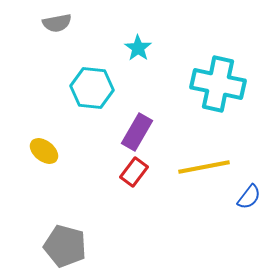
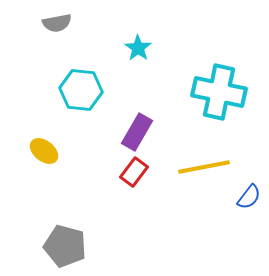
cyan cross: moved 1 px right, 8 px down
cyan hexagon: moved 11 px left, 2 px down
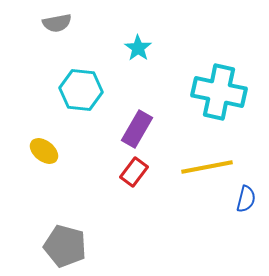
purple rectangle: moved 3 px up
yellow line: moved 3 px right
blue semicircle: moved 3 px left, 2 px down; rotated 24 degrees counterclockwise
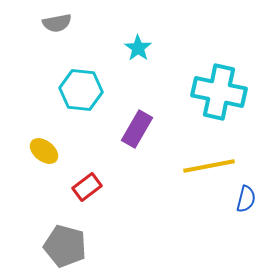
yellow line: moved 2 px right, 1 px up
red rectangle: moved 47 px left, 15 px down; rotated 16 degrees clockwise
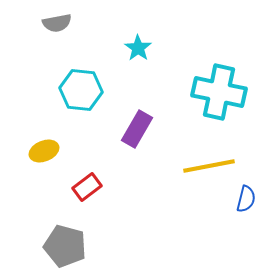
yellow ellipse: rotated 60 degrees counterclockwise
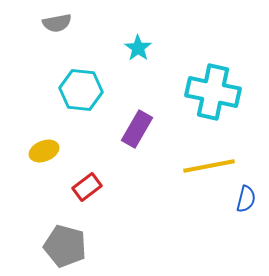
cyan cross: moved 6 px left
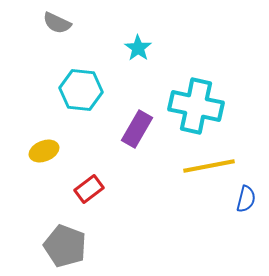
gray semicircle: rotated 36 degrees clockwise
cyan cross: moved 17 px left, 14 px down
red rectangle: moved 2 px right, 2 px down
gray pentagon: rotated 6 degrees clockwise
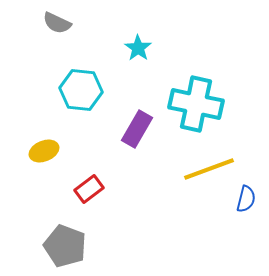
cyan cross: moved 2 px up
yellow line: moved 3 px down; rotated 9 degrees counterclockwise
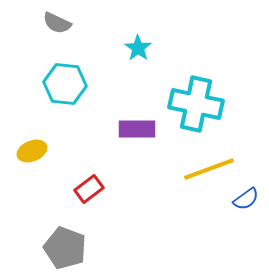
cyan hexagon: moved 16 px left, 6 px up
purple rectangle: rotated 60 degrees clockwise
yellow ellipse: moved 12 px left
blue semicircle: rotated 40 degrees clockwise
gray pentagon: moved 2 px down
